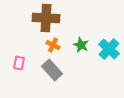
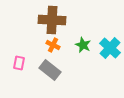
brown cross: moved 6 px right, 2 px down
green star: moved 2 px right
cyan cross: moved 1 px right, 1 px up
gray rectangle: moved 2 px left; rotated 10 degrees counterclockwise
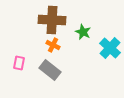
green star: moved 13 px up
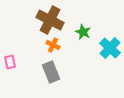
brown cross: moved 2 px left; rotated 24 degrees clockwise
pink rectangle: moved 9 px left, 1 px up; rotated 24 degrees counterclockwise
gray rectangle: moved 1 px right, 2 px down; rotated 30 degrees clockwise
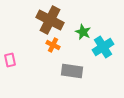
cyan cross: moved 7 px left, 1 px up; rotated 15 degrees clockwise
pink rectangle: moved 2 px up
gray rectangle: moved 21 px right, 1 px up; rotated 60 degrees counterclockwise
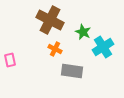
orange cross: moved 2 px right, 4 px down
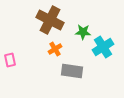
green star: rotated 21 degrees counterclockwise
orange cross: rotated 32 degrees clockwise
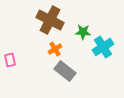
gray rectangle: moved 7 px left; rotated 30 degrees clockwise
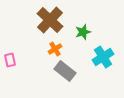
brown cross: rotated 16 degrees clockwise
green star: rotated 21 degrees counterclockwise
cyan cross: moved 10 px down
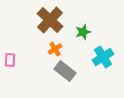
pink rectangle: rotated 16 degrees clockwise
